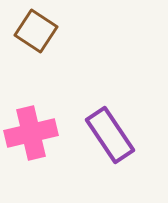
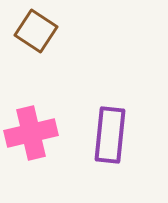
purple rectangle: rotated 40 degrees clockwise
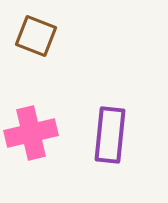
brown square: moved 5 px down; rotated 12 degrees counterclockwise
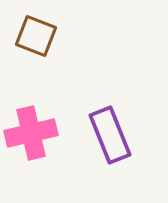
purple rectangle: rotated 28 degrees counterclockwise
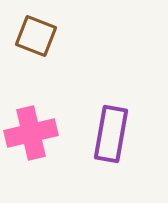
purple rectangle: moved 1 px right, 1 px up; rotated 32 degrees clockwise
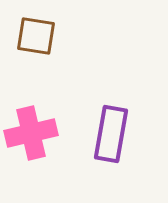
brown square: rotated 12 degrees counterclockwise
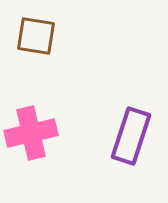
purple rectangle: moved 20 px right, 2 px down; rotated 8 degrees clockwise
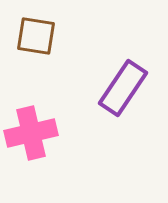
purple rectangle: moved 8 px left, 48 px up; rotated 16 degrees clockwise
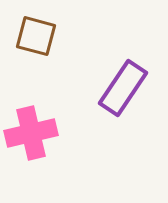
brown square: rotated 6 degrees clockwise
